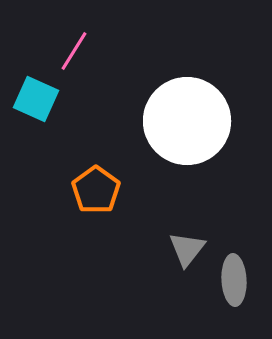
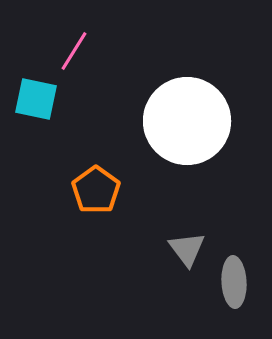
cyan square: rotated 12 degrees counterclockwise
gray triangle: rotated 15 degrees counterclockwise
gray ellipse: moved 2 px down
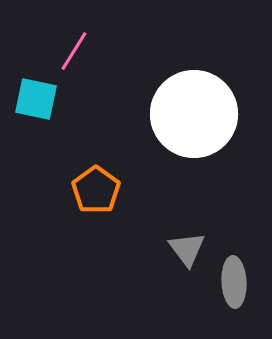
white circle: moved 7 px right, 7 px up
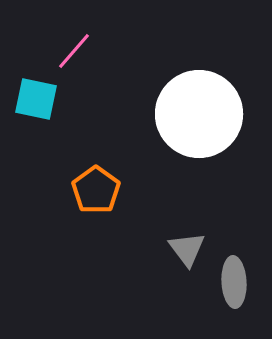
pink line: rotated 9 degrees clockwise
white circle: moved 5 px right
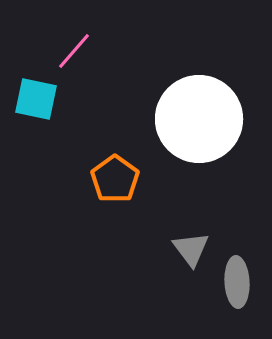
white circle: moved 5 px down
orange pentagon: moved 19 px right, 11 px up
gray triangle: moved 4 px right
gray ellipse: moved 3 px right
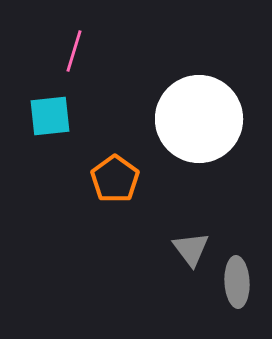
pink line: rotated 24 degrees counterclockwise
cyan square: moved 14 px right, 17 px down; rotated 18 degrees counterclockwise
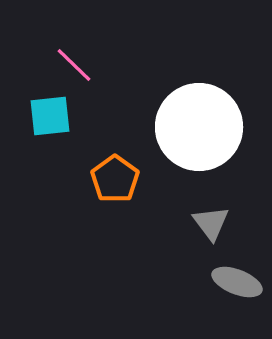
pink line: moved 14 px down; rotated 63 degrees counterclockwise
white circle: moved 8 px down
gray triangle: moved 20 px right, 26 px up
gray ellipse: rotated 66 degrees counterclockwise
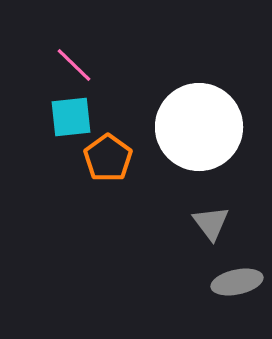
cyan square: moved 21 px right, 1 px down
orange pentagon: moved 7 px left, 21 px up
gray ellipse: rotated 33 degrees counterclockwise
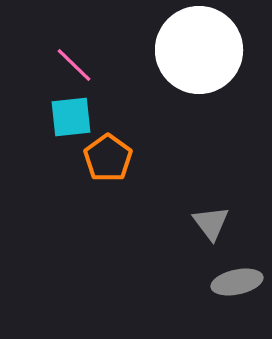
white circle: moved 77 px up
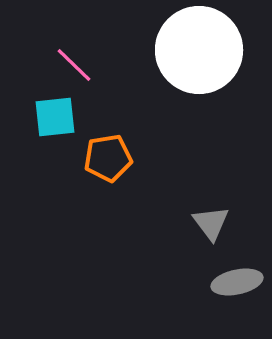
cyan square: moved 16 px left
orange pentagon: rotated 27 degrees clockwise
